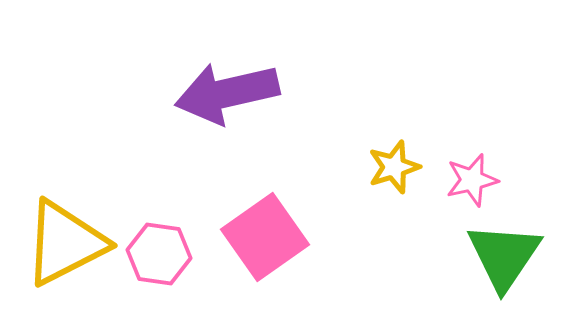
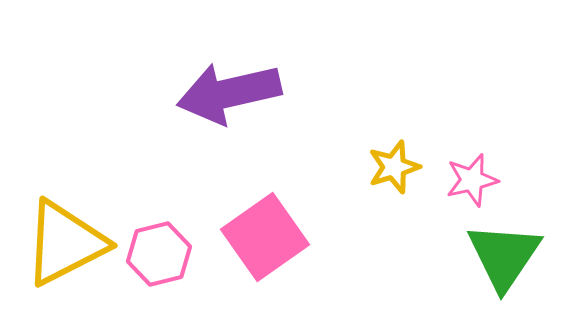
purple arrow: moved 2 px right
pink hexagon: rotated 22 degrees counterclockwise
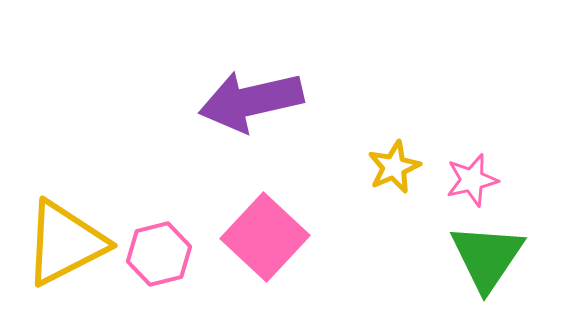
purple arrow: moved 22 px right, 8 px down
yellow star: rotated 6 degrees counterclockwise
pink square: rotated 12 degrees counterclockwise
green triangle: moved 17 px left, 1 px down
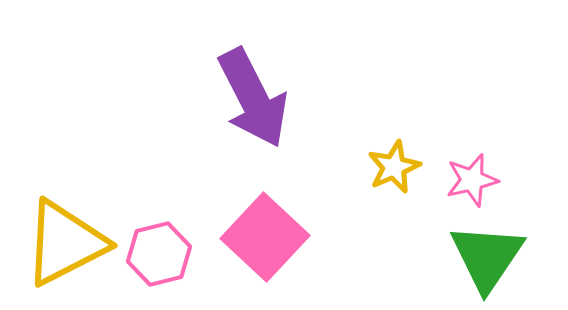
purple arrow: moved 2 px right, 3 px up; rotated 104 degrees counterclockwise
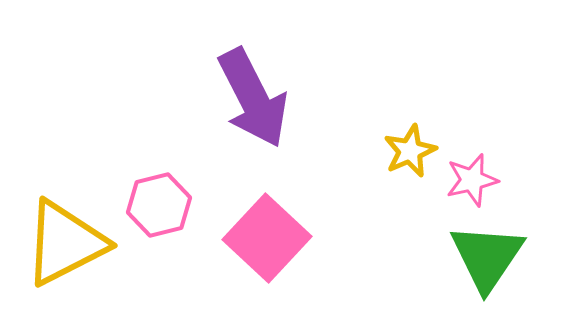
yellow star: moved 16 px right, 16 px up
pink square: moved 2 px right, 1 px down
pink hexagon: moved 49 px up
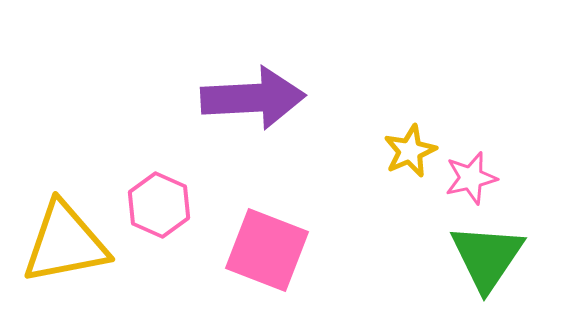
purple arrow: rotated 66 degrees counterclockwise
pink star: moved 1 px left, 2 px up
pink hexagon: rotated 22 degrees counterclockwise
pink square: moved 12 px down; rotated 22 degrees counterclockwise
yellow triangle: rotated 16 degrees clockwise
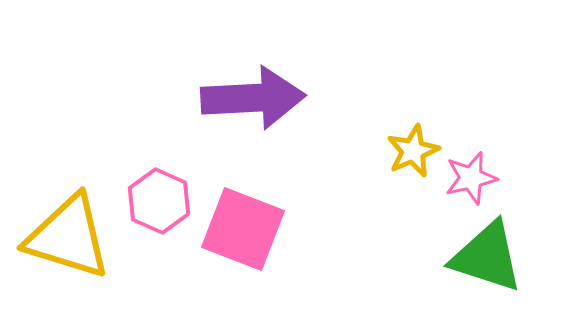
yellow star: moved 3 px right
pink hexagon: moved 4 px up
yellow triangle: moved 3 px right, 6 px up; rotated 28 degrees clockwise
pink square: moved 24 px left, 21 px up
green triangle: rotated 46 degrees counterclockwise
